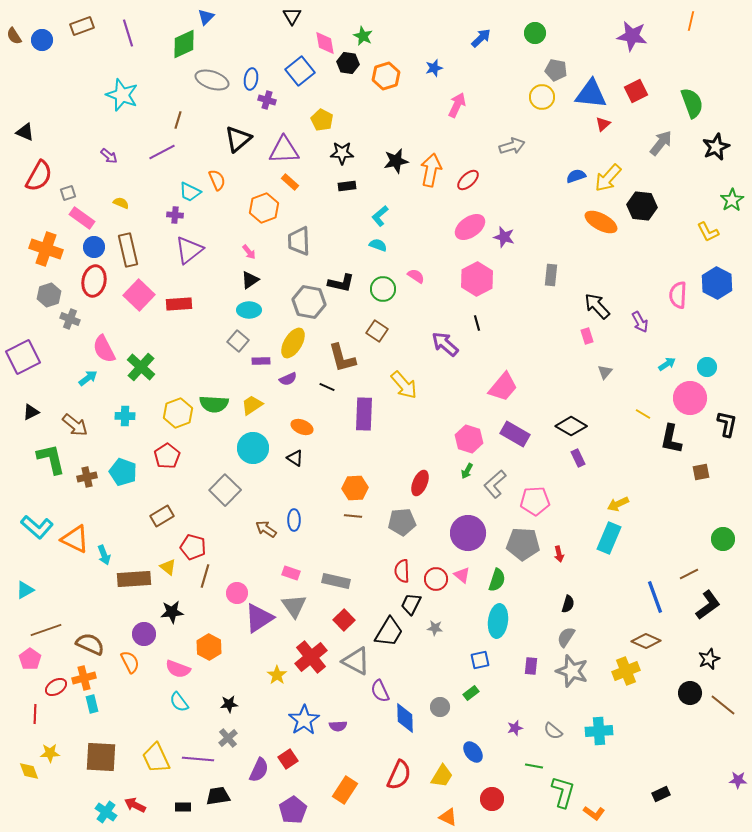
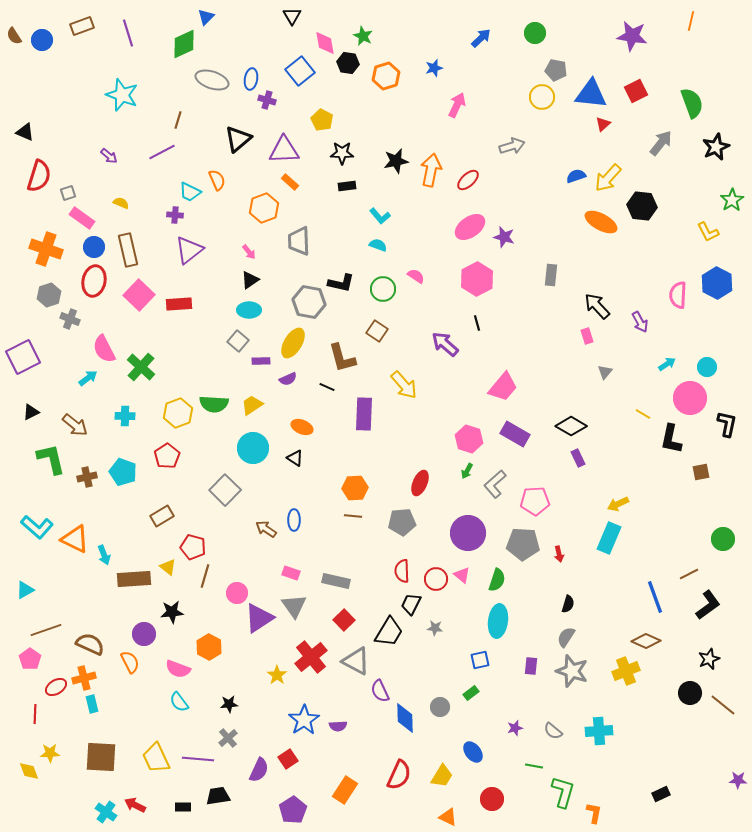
red semicircle at (39, 176): rotated 12 degrees counterclockwise
cyan L-shape at (380, 216): rotated 90 degrees counterclockwise
orange L-shape at (594, 813): rotated 115 degrees counterclockwise
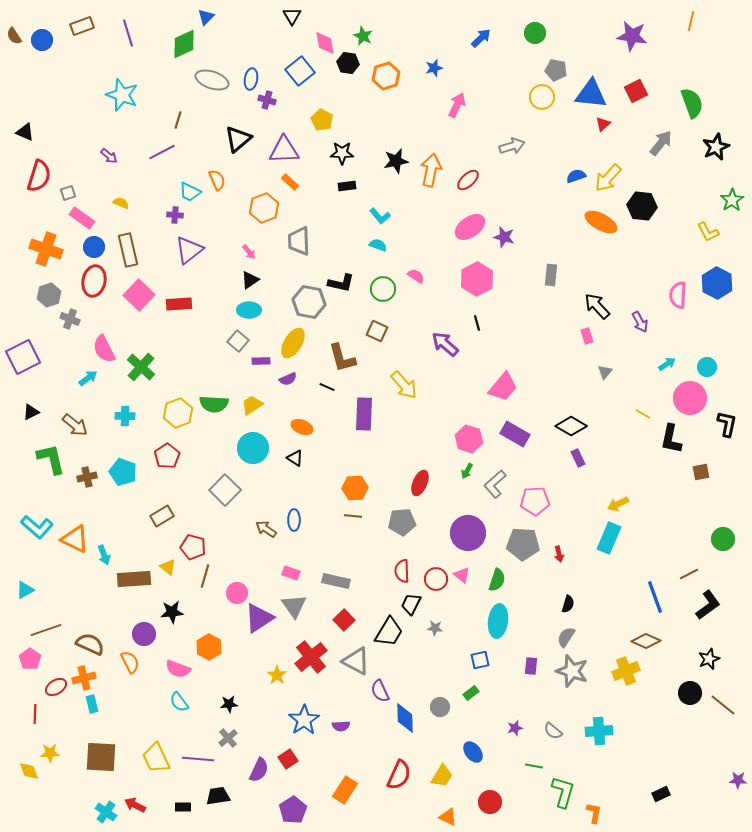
brown square at (377, 331): rotated 10 degrees counterclockwise
purple semicircle at (338, 726): moved 3 px right
red circle at (492, 799): moved 2 px left, 3 px down
